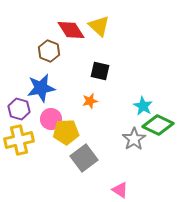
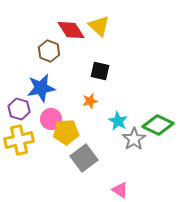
cyan star: moved 25 px left, 15 px down
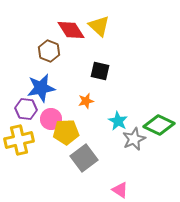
orange star: moved 4 px left
purple hexagon: moved 7 px right; rotated 10 degrees counterclockwise
green diamond: moved 1 px right
gray star: rotated 10 degrees clockwise
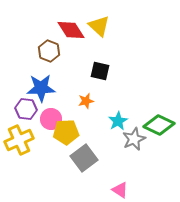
blue star: rotated 8 degrees clockwise
cyan star: rotated 12 degrees clockwise
yellow cross: rotated 12 degrees counterclockwise
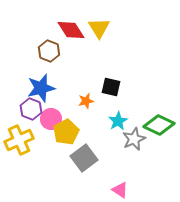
yellow triangle: moved 2 px down; rotated 15 degrees clockwise
black square: moved 11 px right, 16 px down
blue star: rotated 12 degrees counterclockwise
purple hexagon: moved 5 px right; rotated 15 degrees clockwise
yellow pentagon: rotated 25 degrees counterclockwise
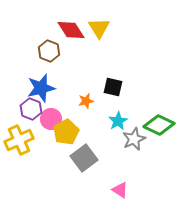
black square: moved 2 px right
